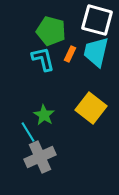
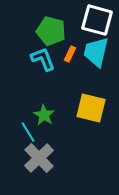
cyan L-shape: rotated 8 degrees counterclockwise
yellow square: rotated 24 degrees counterclockwise
gray cross: moved 1 px left, 1 px down; rotated 20 degrees counterclockwise
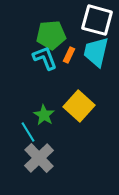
green pentagon: moved 4 px down; rotated 20 degrees counterclockwise
orange rectangle: moved 1 px left, 1 px down
cyan L-shape: moved 2 px right, 1 px up
yellow square: moved 12 px left, 2 px up; rotated 28 degrees clockwise
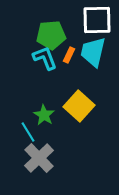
white square: rotated 16 degrees counterclockwise
cyan trapezoid: moved 3 px left
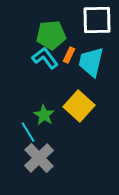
cyan trapezoid: moved 2 px left, 10 px down
cyan L-shape: rotated 16 degrees counterclockwise
